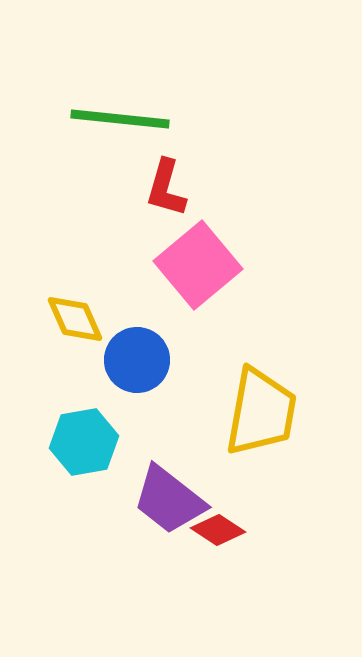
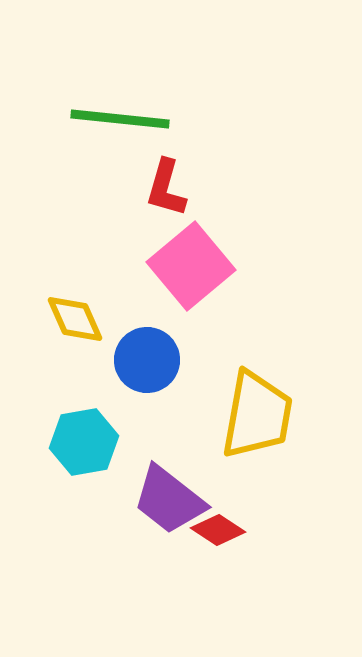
pink square: moved 7 px left, 1 px down
blue circle: moved 10 px right
yellow trapezoid: moved 4 px left, 3 px down
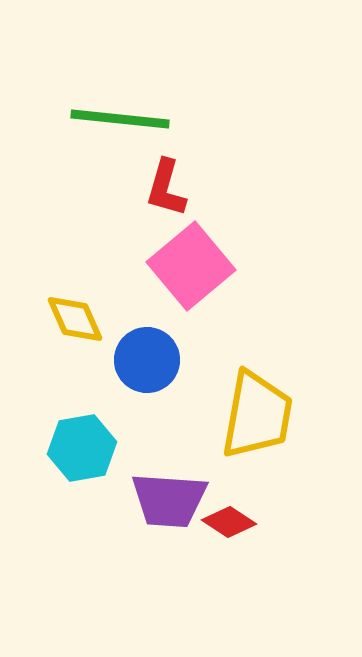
cyan hexagon: moved 2 px left, 6 px down
purple trapezoid: rotated 34 degrees counterclockwise
red diamond: moved 11 px right, 8 px up
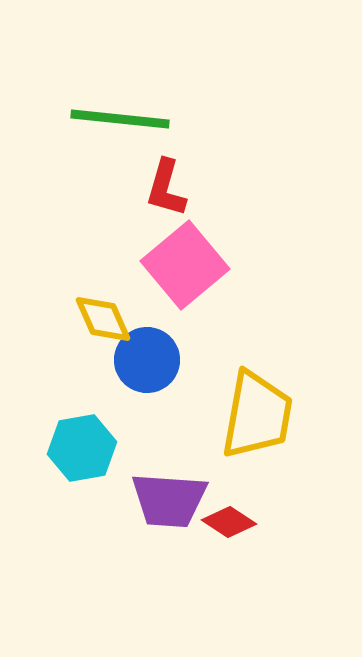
pink square: moved 6 px left, 1 px up
yellow diamond: moved 28 px right
